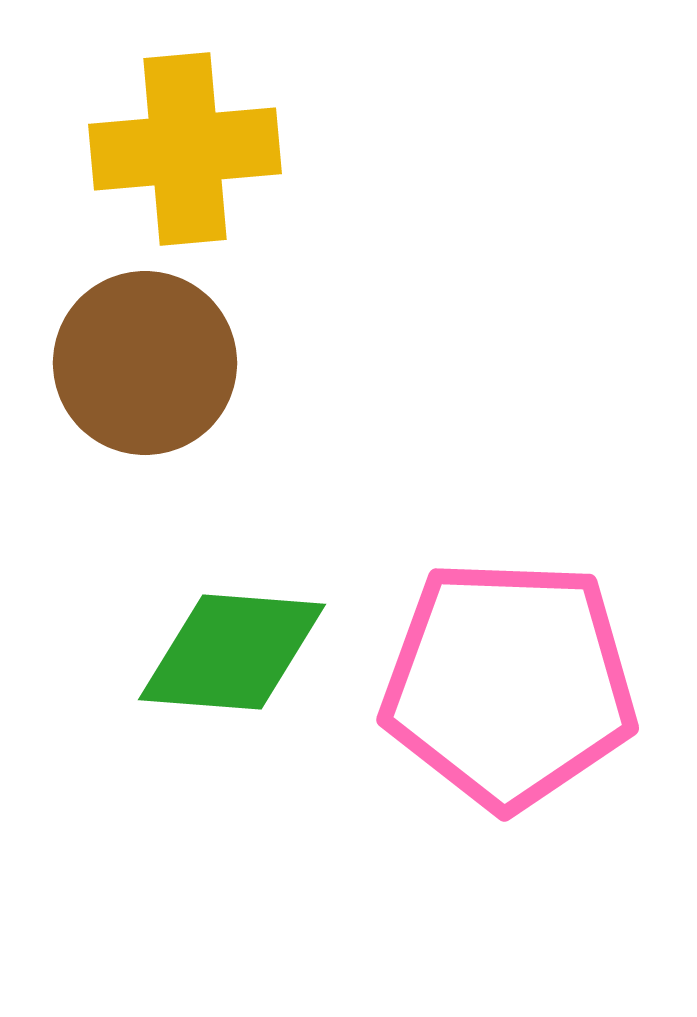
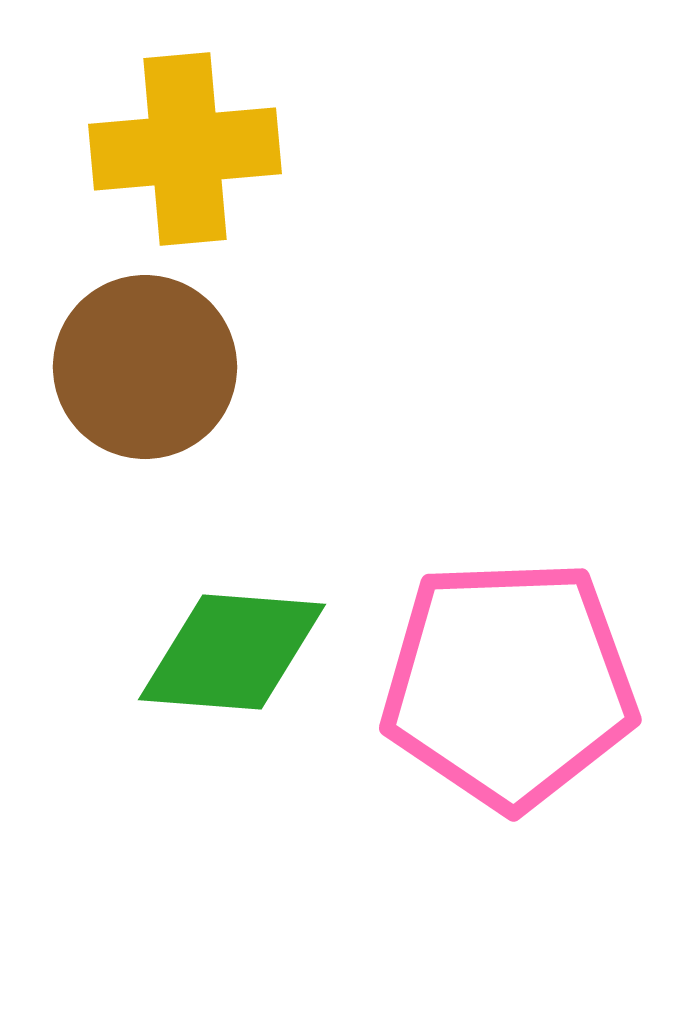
brown circle: moved 4 px down
pink pentagon: rotated 4 degrees counterclockwise
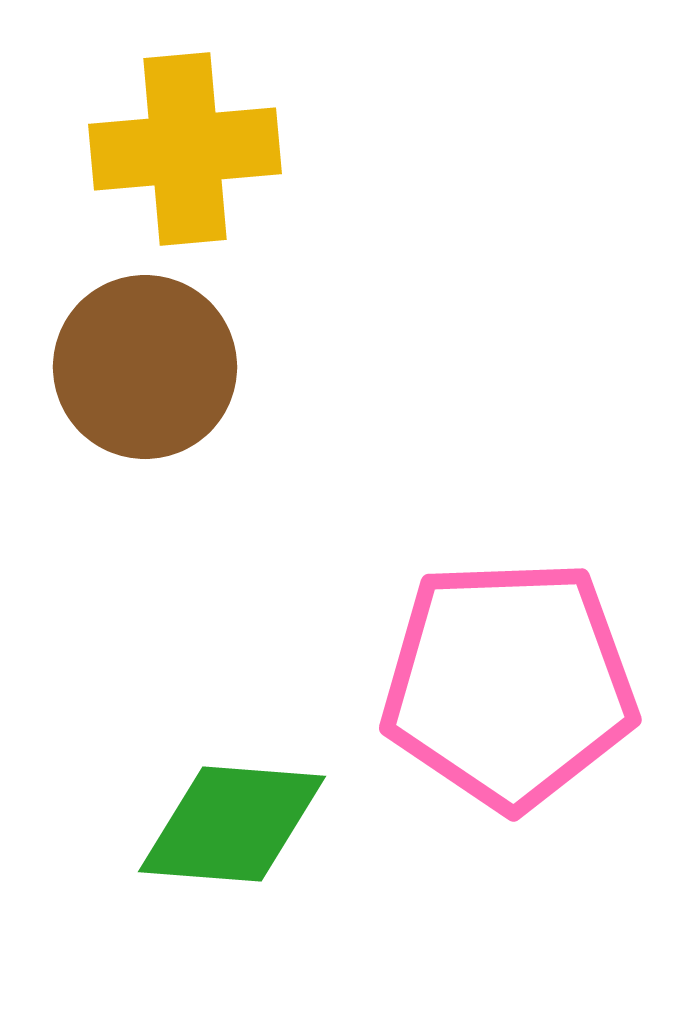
green diamond: moved 172 px down
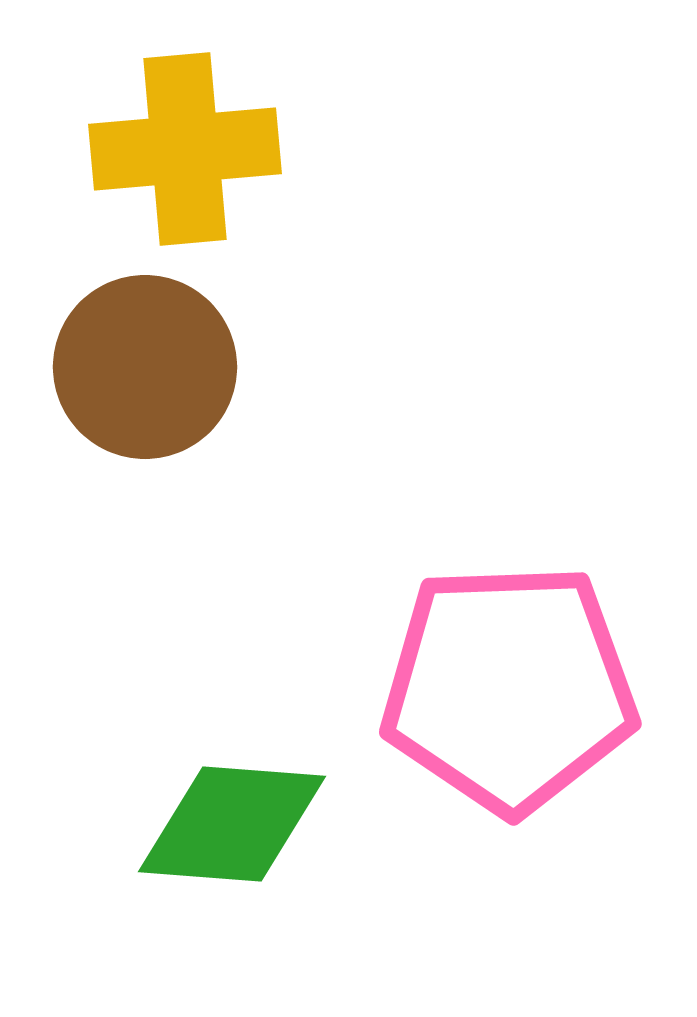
pink pentagon: moved 4 px down
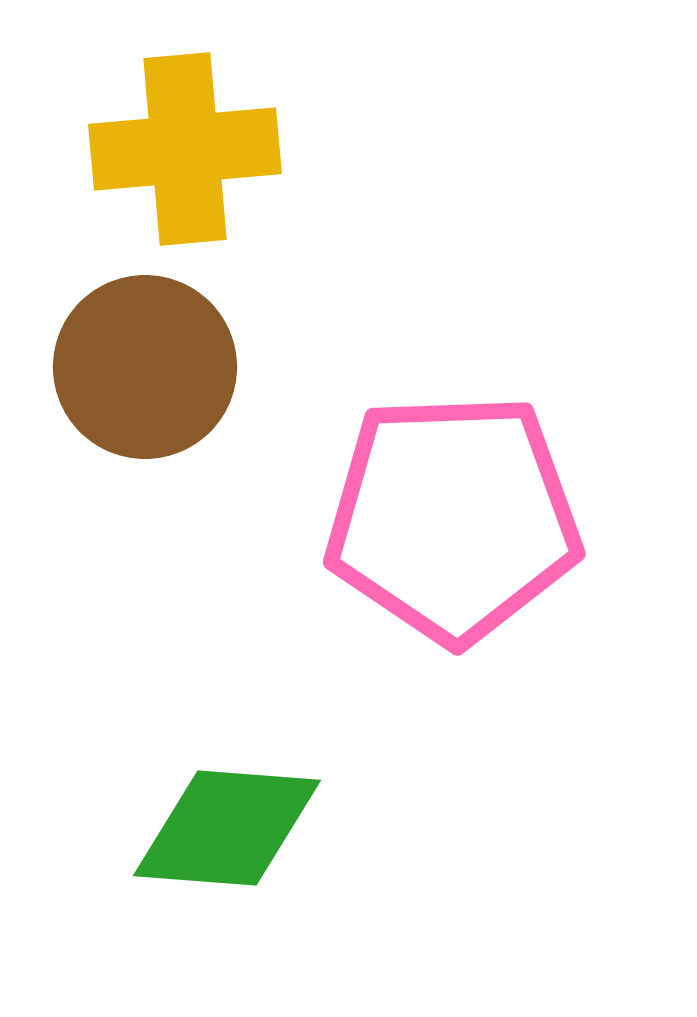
pink pentagon: moved 56 px left, 170 px up
green diamond: moved 5 px left, 4 px down
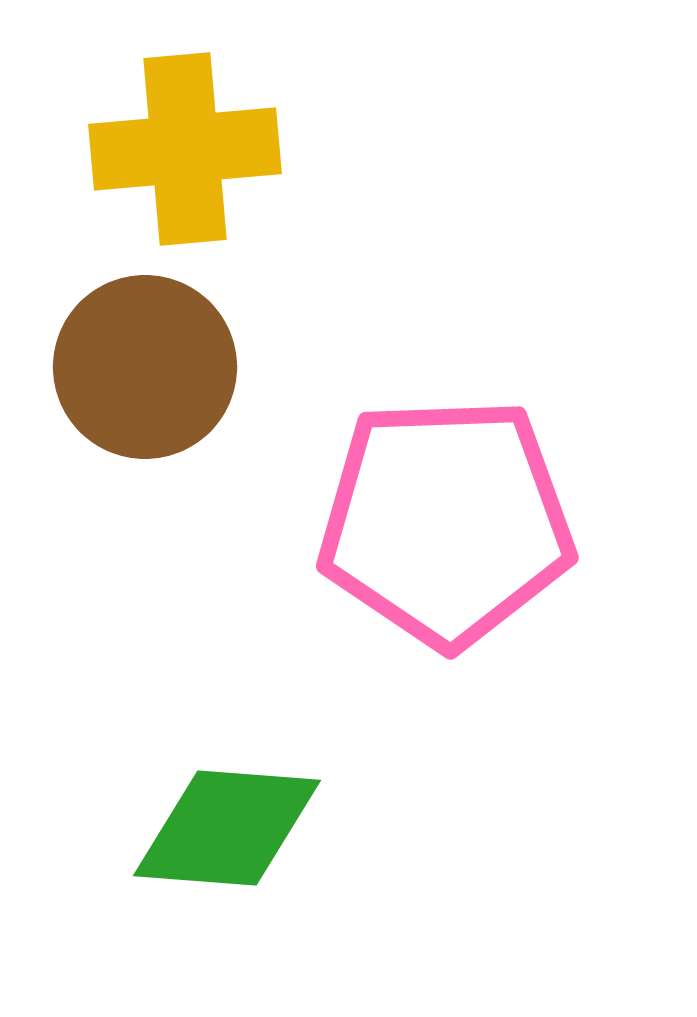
pink pentagon: moved 7 px left, 4 px down
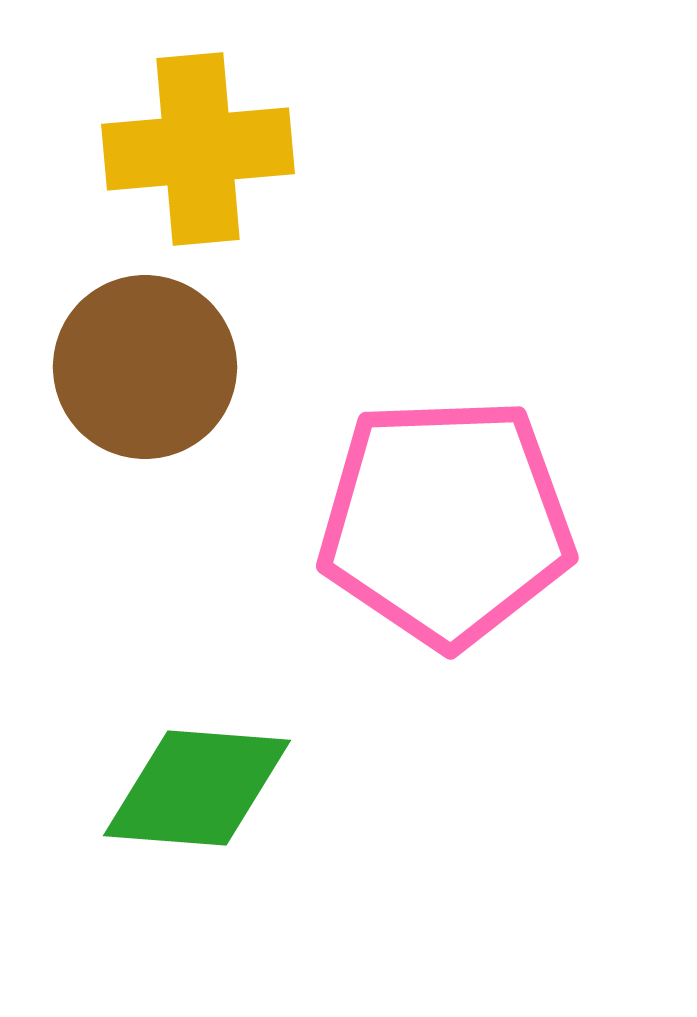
yellow cross: moved 13 px right
green diamond: moved 30 px left, 40 px up
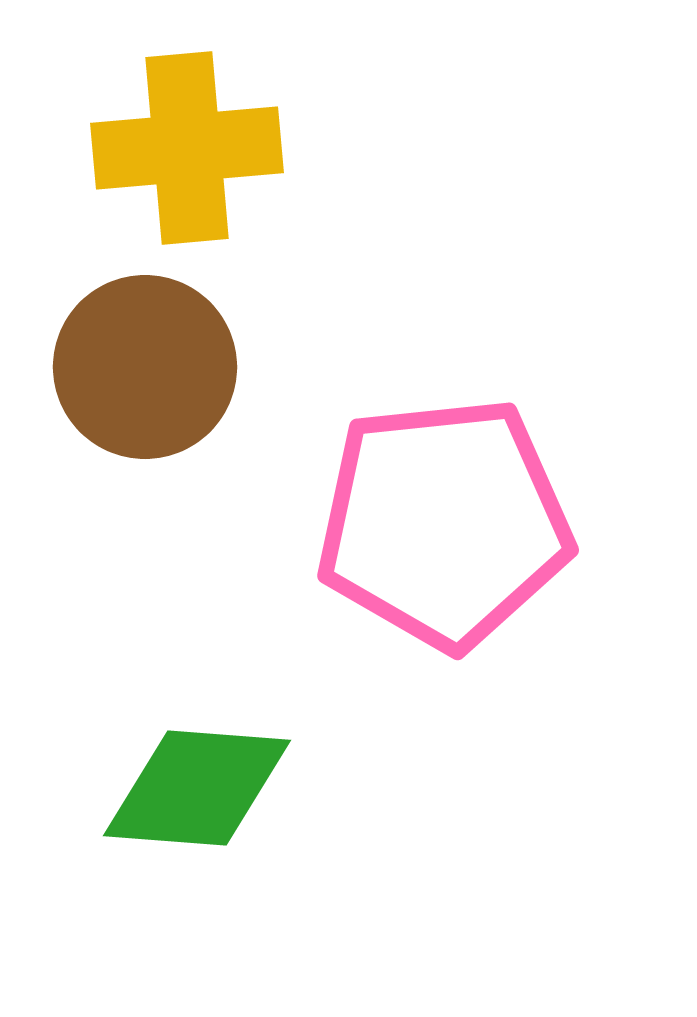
yellow cross: moved 11 px left, 1 px up
pink pentagon: moved 2 px left, 1 px down; rotated 4 degrees counterclockwise
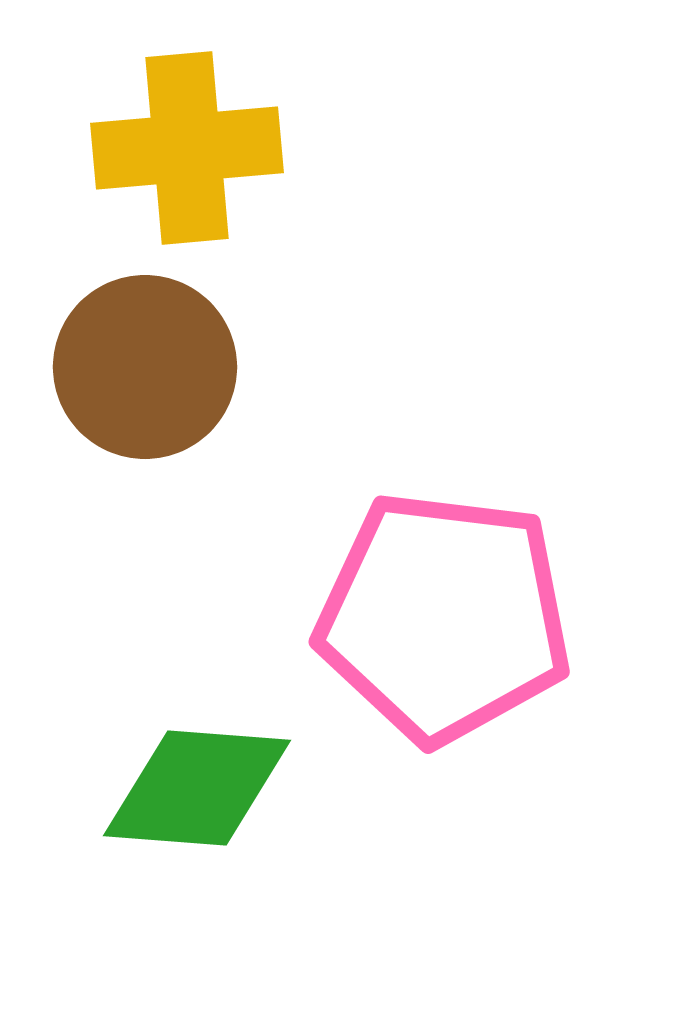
pink pentagon: moved 94 px down; rotated 13 degrees clockwise
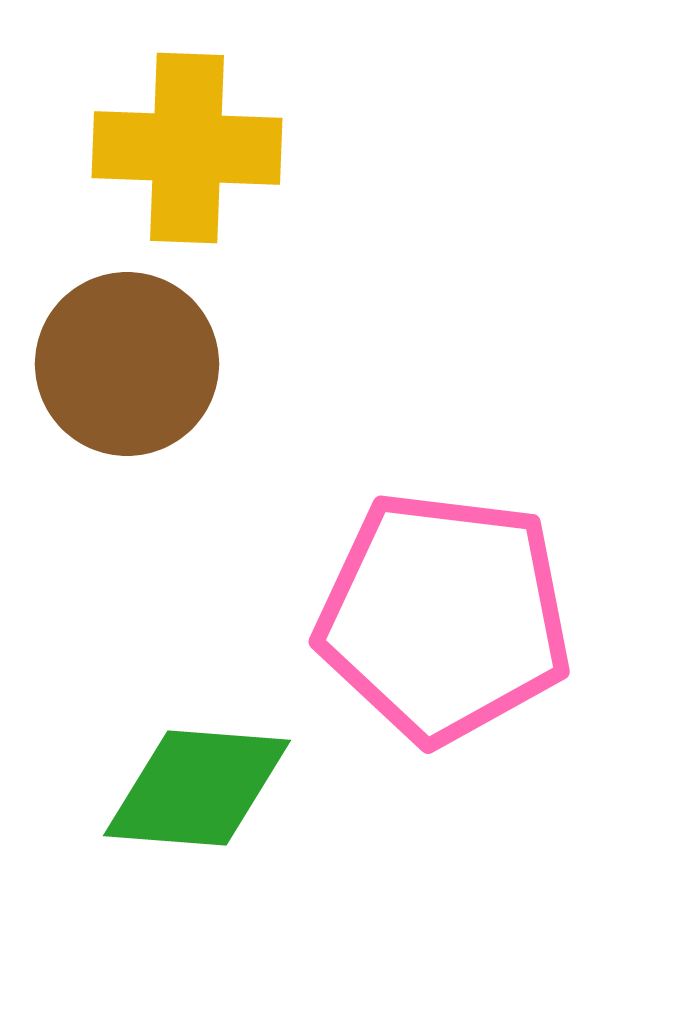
yellow cross: rotated 7 degrees clockwise
brown circle: moved 18 px left, 3 px up
